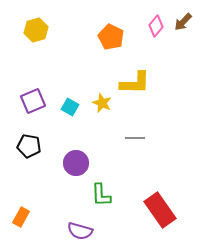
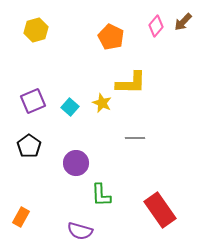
yellow L-shape: moved 4 px left
cyan square: rotated 12 degrees clockwise
black pentagon: rotated 25 degrees clockwise
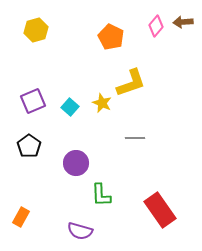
brown arrow: rotated 42 degrees clockwise
yellow L-shape: rotated 20 degrees counterclockwise
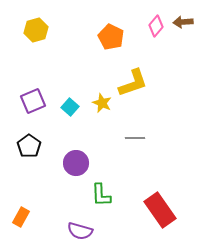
yellow L-shape: moved 2 px right
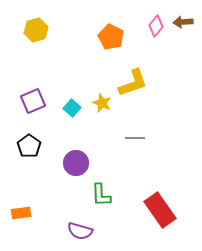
cyan square: moved 2 px right, 1 px down
orange rectangle: moved 4 px up; rotated 54 degrees clockwise
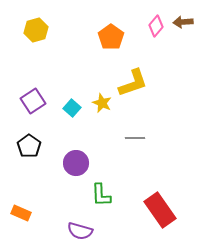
orange pentagon: rotated 10 degrees clockwise
purple square: rotated 10 degrees counterclockwise
orange rectangle: rotated 30 degrees clockwise
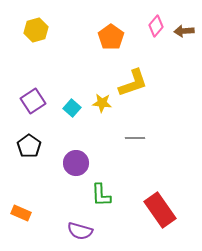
brown arrow: moved 1 px right, 9 px down
yellow star: rotated 18 degrees counterclockwise
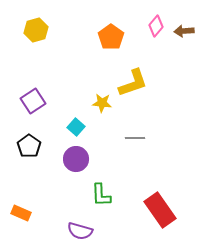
cyan square: moved 4 px right, 19 px down
purple circle: moved 4 px up
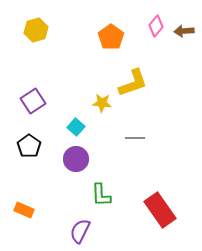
orange rectangle: moved 3 px right, 3 px up
purple semicircle: rotated 100 degrees clockwise
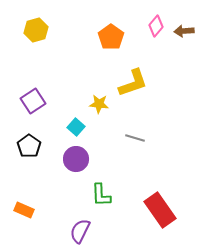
yellow star: moved 3 px left, 1 px down
gray line: rotated 18 degrees clockwise
